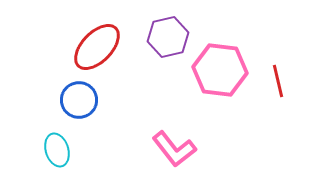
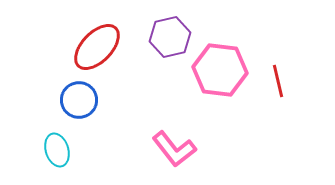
purple hexagon: moved 2 px right
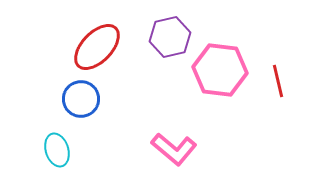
blue circle: moved 2 px right, 1 px up
pink L-shape: rotated 12 degrees counterclockwise
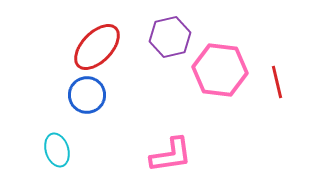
red line: moved 1 px left, 1 px down
blue circle: moved 6 px right, 4 px up
pink L-shape: moved 3 px left, 6 px down; rotated 48 degrees counterclockwise
